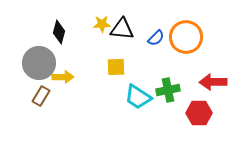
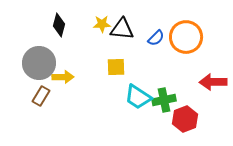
black diamond: moved 7 px up
green cross: moved 4 px left, 10 px down
red hexagon: moved 14 px left, 6 px down; rotated 20 degrees counterclockwise
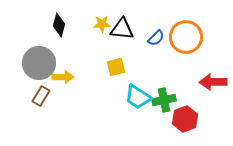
yellow square: rotated 12 degrees counterclockwise
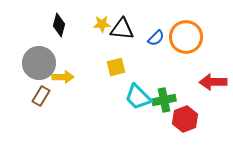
cyan trapezoid: rotated 12 degrees clockwise
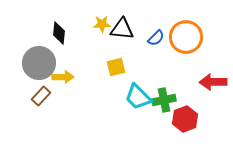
black diamond: moved 8 px down; rotated 10 degrees counterclockwise
brown rectangle: rotated 12 degrees clockwise
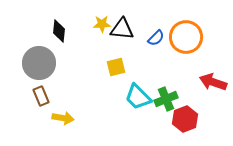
black diamond: moved 2 px up
yellow arrow: moved 41 px down; rotated 10 degrees clockwise
red arrow: rotated 20 degrees clockwise
brown rectangle: rotated 66 degrees counterclockwise
green cross: moved 2 px right, 1 px up; rotated 10 degrees counterclockwise
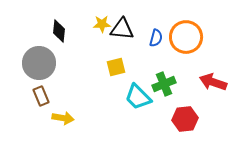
blue semicircle: rotated 30 degrees counterclockwise
green cross: moved 2 px left, 15 px up
red hexagon: rotated 15 degrees clockwise
